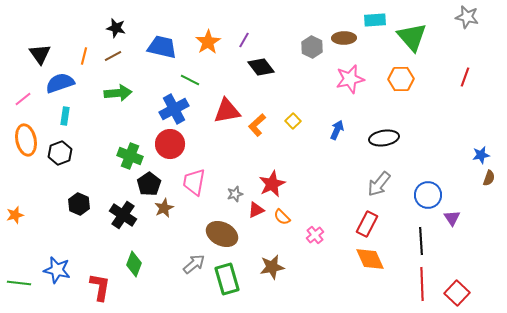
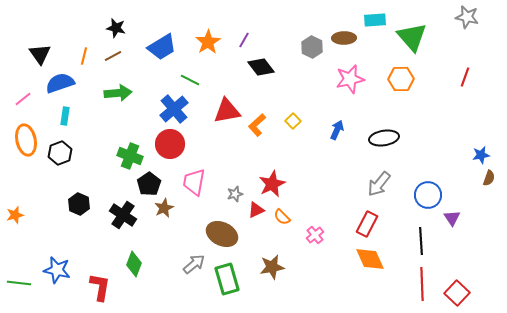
blue trapezoid at (162, 47): rotated 136 degrees clockwise
blue cross at (174, 109): rotated 12 degrees counterclockwise
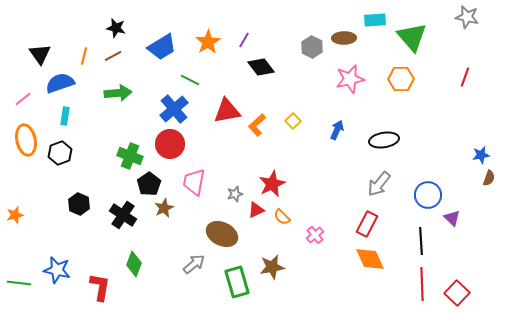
black ellipse at (384, 138): moved 2 px down
purple triangle at (452, 218): rotated 12 degrees counterclockwise
green rectangle at (227, 279): moved 10 px right, 3 px down
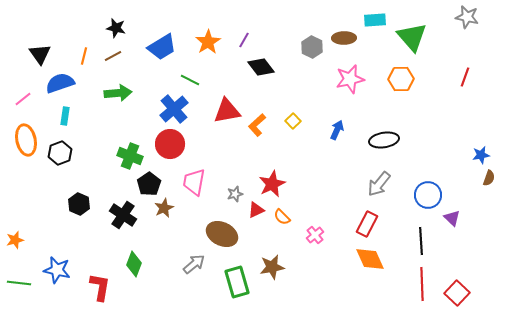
orange star at (15, 215): moved 25 px down
